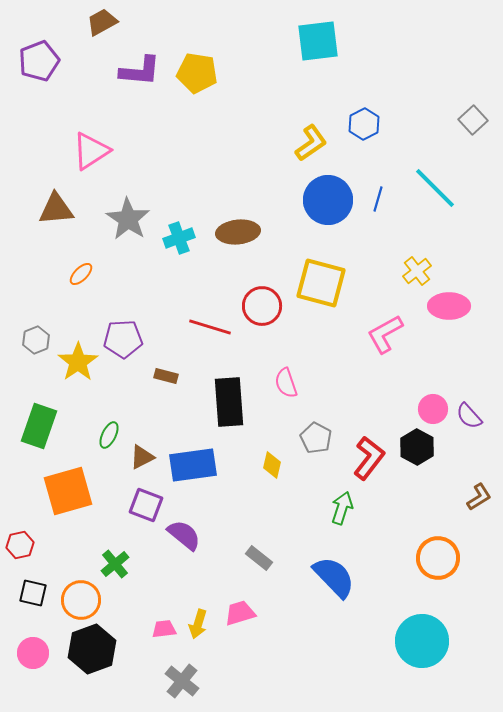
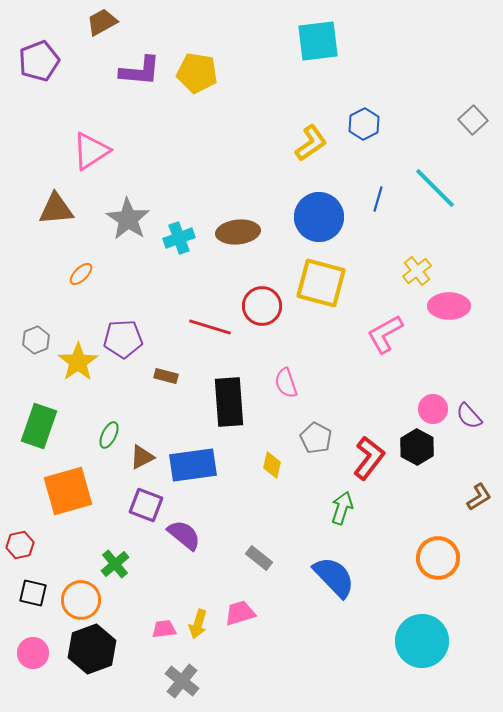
blue circle at (328, 200): moved 9 px left, 17 px down
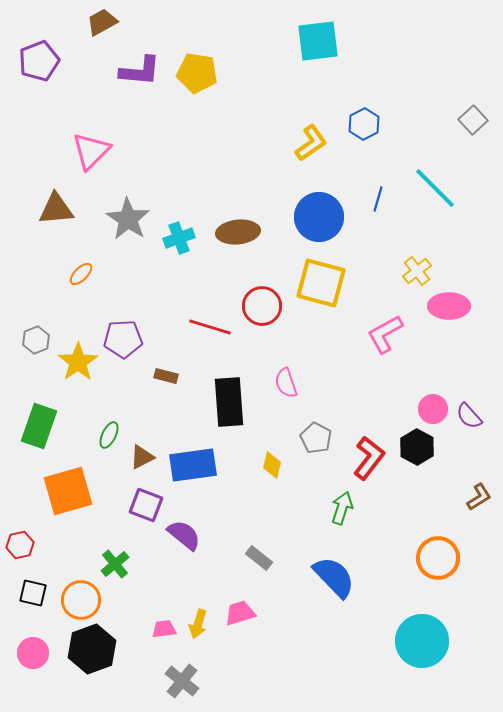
pink triangle at (91, 151): rotated 12 degrees counterclockwise
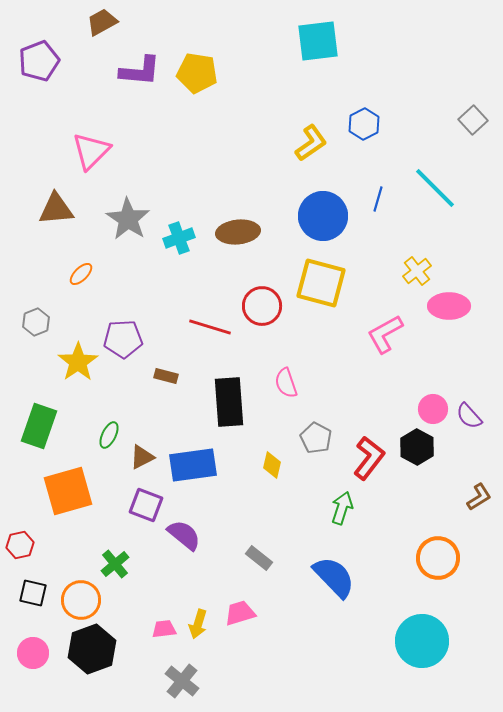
blue circle at (319, 217): moved 4 px right, 1 px up
gray hexagon at (36, 340): moved 18 px up
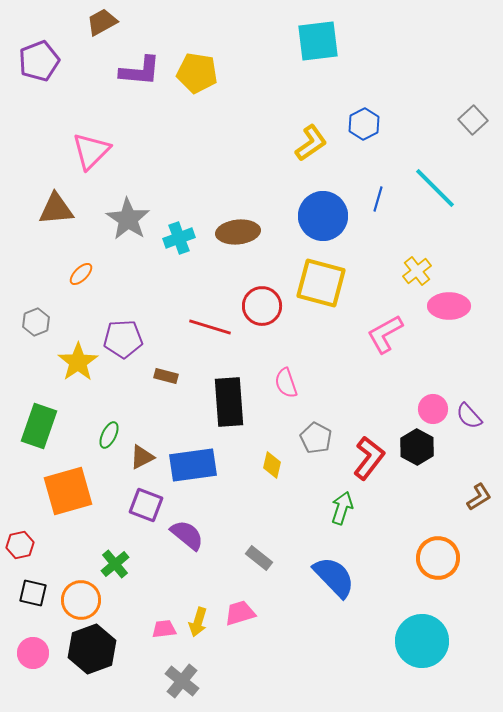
purple semicircle at (184, 535): moved 3 px right
yellow arrow at (198, 624): moved 2 px up
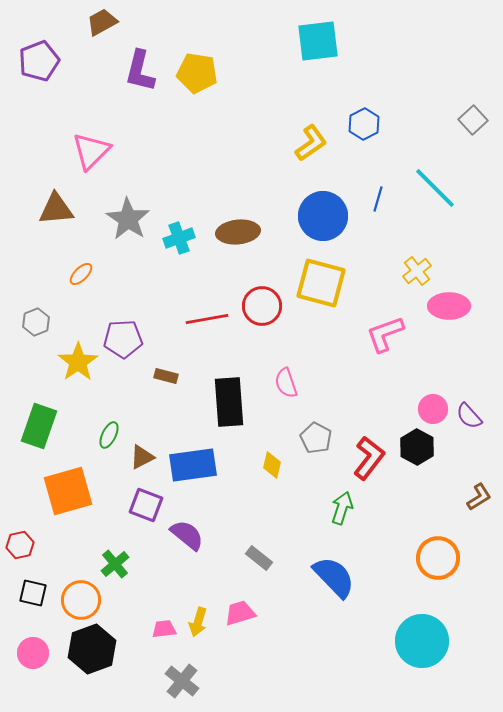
purple L-shape at (140, 71): rotated 99 degrees clockwise
red line at (210, 327): moved 3 px left, 8 px up; rotated 27 degrees counterclockwise
pink L-shape at (385, 334): rotated 9 degrees clockwise
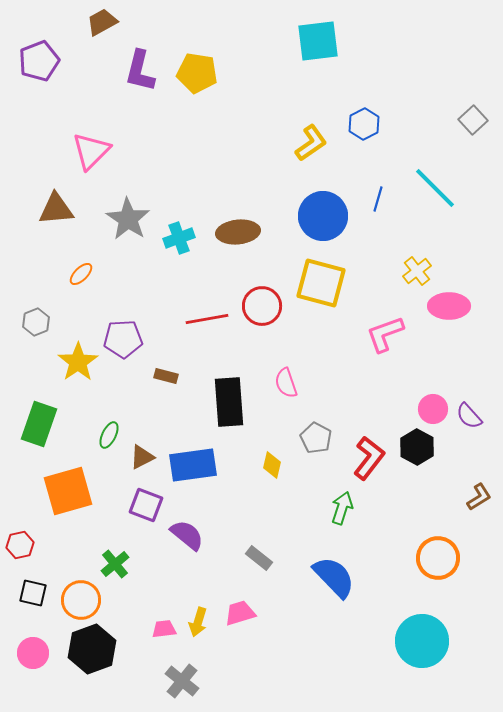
green rectangle at (39, 426): moved 2 px up
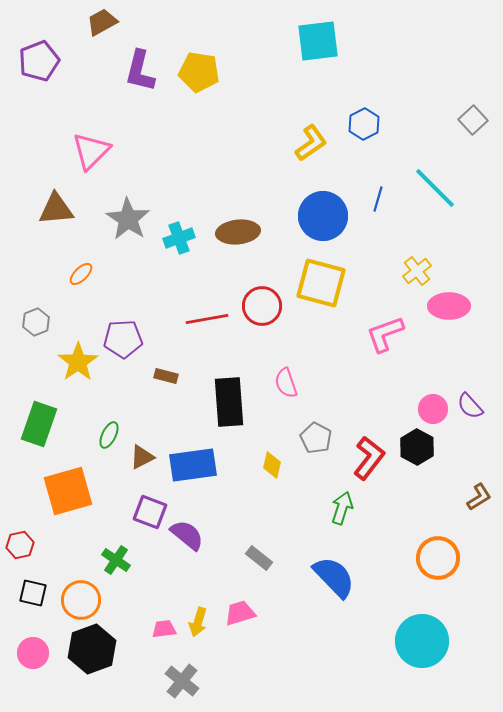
yellow pentagon at (197, 73): moved 2 px right, 1 px up
purple semicircle at (469, 416): moved 1 px right, 10 px up
purple square at (146, 505): moved 4 px right, 7 px down
green cross at (115, 564): moved 1 px right, 4 px up; rotated 16 degrees counterclockwise
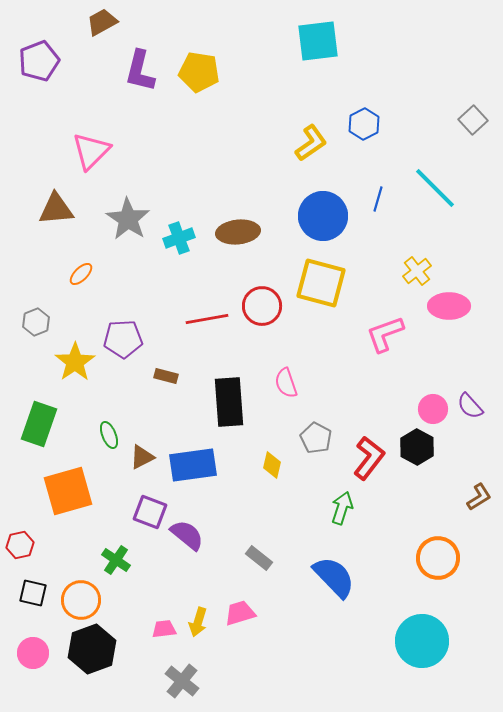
yellow star at (78, 362): moved 3 px left
green ellipse at (109, 435): rotated 48 degrees counterclockwise
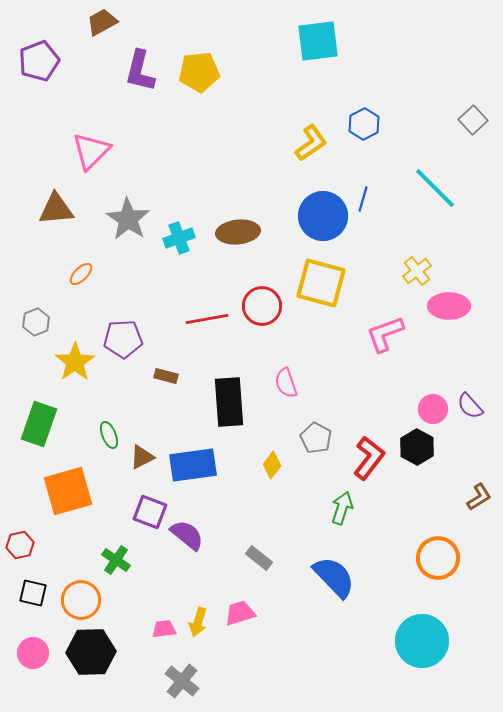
yellow pentagon at (199, 72): rotated 15 degrees counterclockwise
blue line at (378, 199): moved 15 px left
yellow diamond at (272, 465): rotated 24 degrees clockwise
black hexagon at (92, 649): moved 1 px left, 3 px down; rotated 18 degrees clockwise
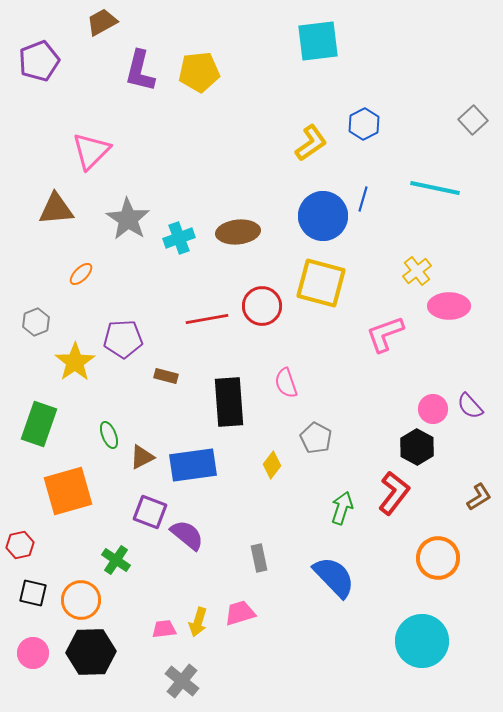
cyan line at (435, 188): rotated 33 degrees counterclockwise
red L-shape at (369, 458): moved 25 px right, 35 px down
gray rectangle at (259, 558): rotated 40 degrees clockwise
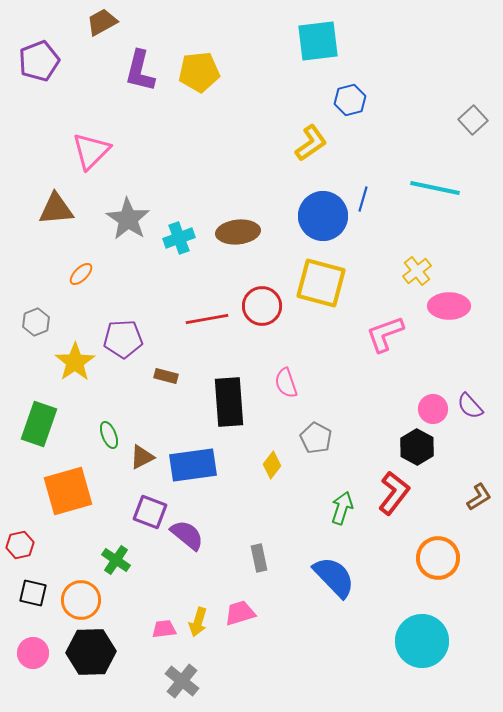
blue hexagon at (364, 124): moved 14 px left, 24 px up; rotated 12 degrees clockwise
